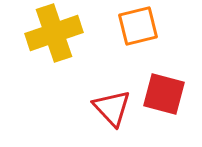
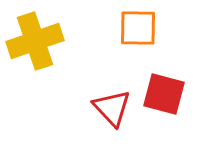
orange square: moved 2 px down; rotated 15 degrees clockwise
yellow cross: moved 19 px left, 8 px down
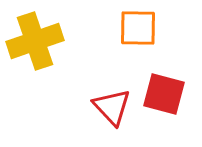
red triangle: moved 1 px up
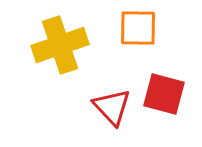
yellow cross: moved 25 px right, 4 px down
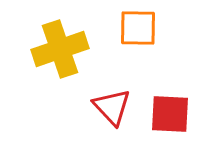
yellow cross: moved 4 px down
red square: moved 6 px right, 20 px down; rotated 12 degrees counterclockwise
